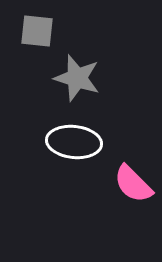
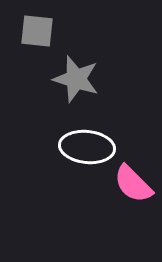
gray star: moved 1 px left, 1 px down
white ellipse: moved 13 px right, 5 px down
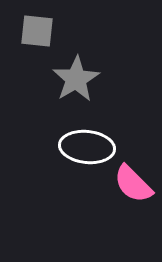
gray star: rotated 24 degrees clockwise
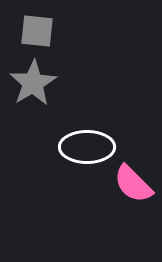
gray star: moved 43 px left, 4 px down
white ellipse: rotated 6 degrees counterclockwise
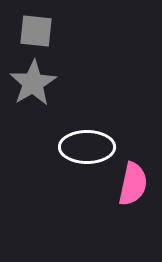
gray square: moved 1 px left
pink semicircle: rotated 123 degrees counterclockwise
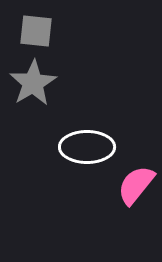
pink semicircle: moved 3 px right, 1 px down; rotated 153 degrees counterclockwise
